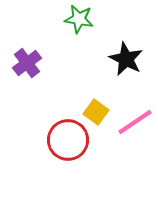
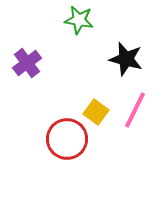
green star: moved 1 px down
black star: rotated 12 degrees counterclockwise
pink line: moved 12 px up; rotated 30 degrees counterclockwise
red circle: moved 1 px left, 1 px up
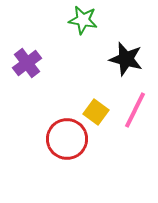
green star: moved 4 px right
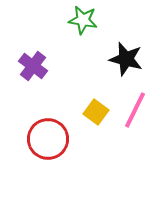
purple cross: moved 6 px right, 3 px down; rotated 16 degrees counterclockwise
red circle: moved 19 px left
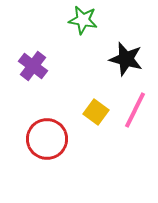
red circle: moved 1 px left
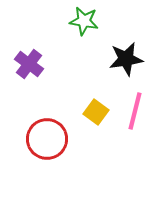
green star: moved 1 px right, 1 px down
black star: rotated 24 degrees counterclockwise
purple cross: moved 4 px left, 2 px up
pink line: moved 1 px down; rotated 12 degrees counterclockwise
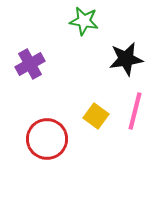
purple cross: moved 1 px right; rotated 24 degrees clockwise
yellow square: moved 4 px down
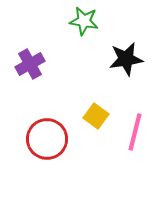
pink line: moved 21 px down
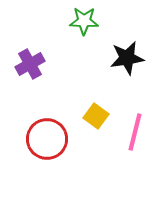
green star: rotated 8 degrees counterclockwise
black star: moved 1 px right, 1 px up
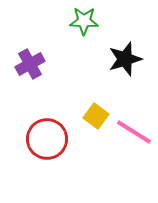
black star: moved 2 px left, 1 px down; rotated 8 degrees counterclockwise
pink line: moved 1 px left; rotated 72 degrees counterclockwise
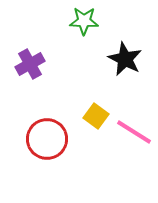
black star: rotated 28 degrees counterclockwise
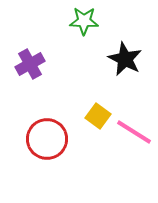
yellow square: moved 2 px right
